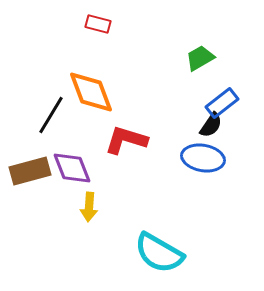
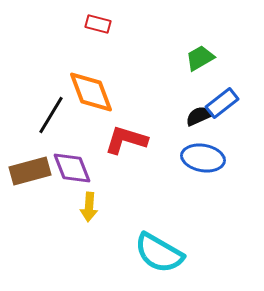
black semicircle: moved 12 px left, 9 px up; rotated 148 degrees counterclockwise
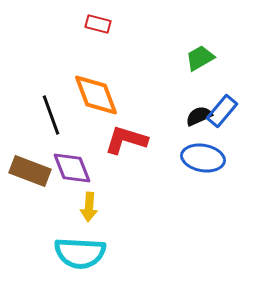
orange diamond: moved 5 px right, 3 px down
blue rectangle: moved 8 px down; rotated 12 degrees counterclockwise
black line: rotated 51 degrees counterclockwise
brown rectangle: rotated 36 degrees clockwise
cyan semicircle: moved 79 px left; rotated 27 degrees counterclockwise
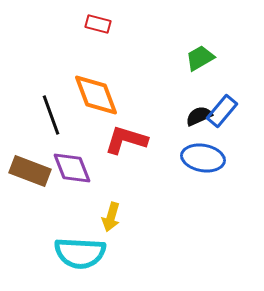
yellow arrow: moved 22 px right, 10 px down; rotated 12 degrees clockwise
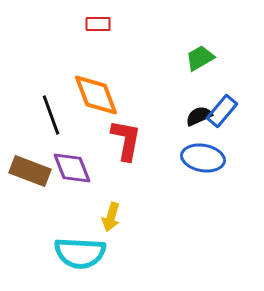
red rectangle: rotated 15 degrees counterclockwise
red L-shape: rotated 84 degrees clockwise
